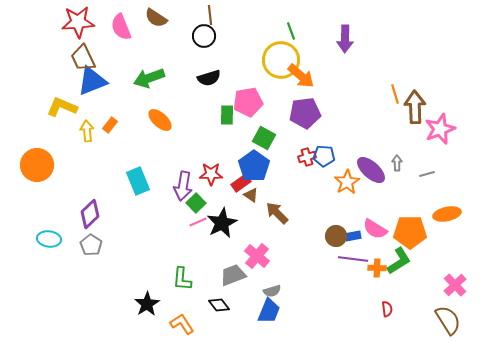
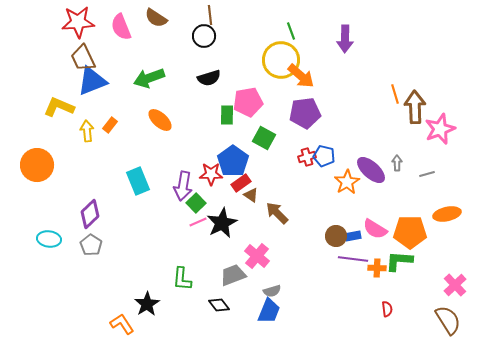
yellow L-shape at (62, 107): moved 3 px left
blue pentagon at (324, 156): rotated 10 degrees clockwise
blue pentagon at (254, 166): moved 21 px left, 5 px up
green L-shape at (399, 261): rotated 144 degrees counterclockwise
orange L-shape at (182, 324): moved 60 px left
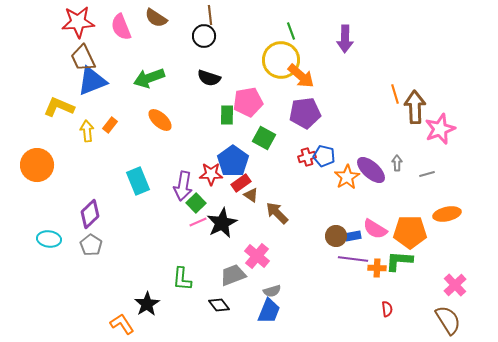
black semicircle at (209, 78): rotated 35 degrees clockwise
orange star at (347, 182): moved 5 px up
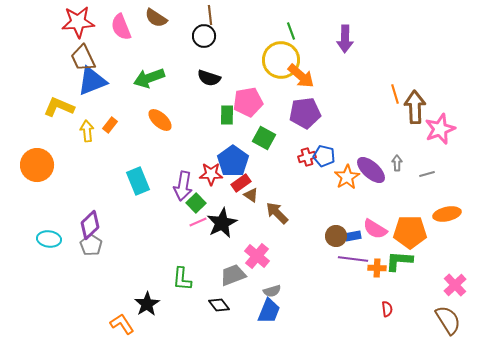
purple diamond at (90, 214): moved 11 px down
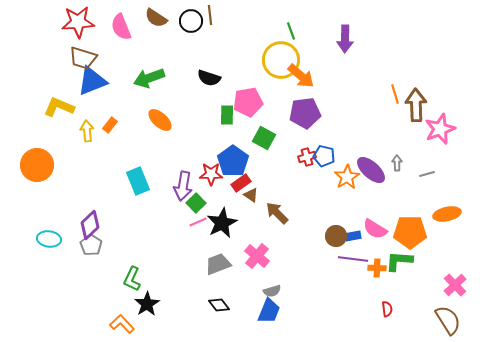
black circle at (204, 36): moved 13 px left, 15 px up
brown trapezoid at (83, 58): rotated 48 degrees counterclockwise
brown arrow at (415, 107): moved 1 px right, 2 px up
gray trapezoid at (233, 275): moved 15 px left, 11 px up
green L-shape at (182, 279): moved 50 px left; rotated 20 degrees clockwise
orange L-shape at (122, 324): rotated 10 degrees counterclockwise
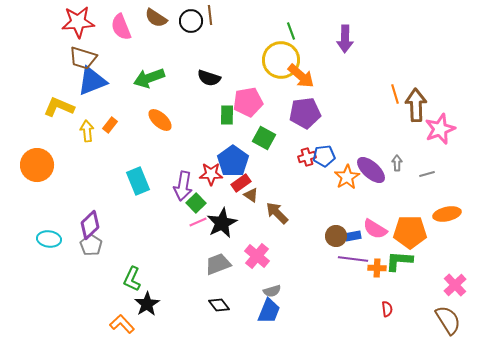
blue pentagon at (324, 156): rotated 20 degrees counterclockwise
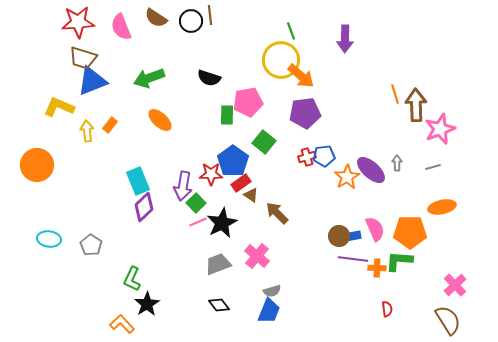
green square at (264, 138): moved 4 px down; rotated 10 degrees clockwise
gray line at (427, 174): moved 6 px right, 7 px up
orange ellipse at (447, 214): moved 5 px left, 7 px up
purple diamond at (90, 225): moved 54 px right, 18 px up
pink semicircle at (375, 229): rotated 145 degrees counterclockwise
brown circle at (336, 236): moved 3 px right
